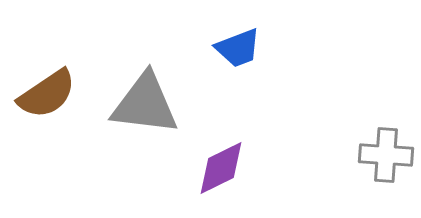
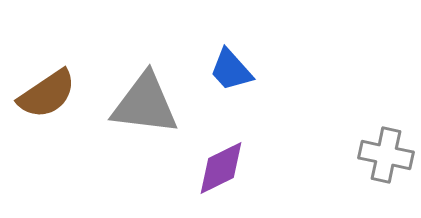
blue trapezoid: moved 7 px left, 22 px down; rotated 69 degrees clockwise
gray cross: rotated 8 degrees clockwise
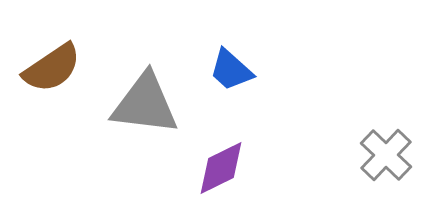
blue trapezoid: rotated 6 degrees counterclockwise
brown semicircle: moved 5 px right, 26 px up
gray cross: rotated 32 degrees clockwise
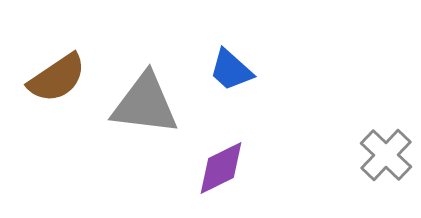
brown semicircle: moved 5 px right, 10 px down
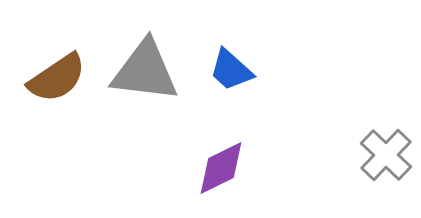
gray triangle: moved 33 px up
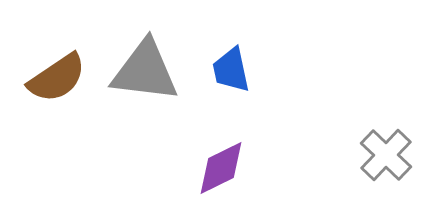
blue trapezoid: rotated 36 degrees clockwise
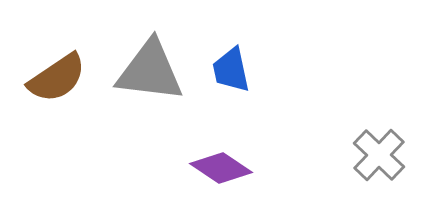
gray triangle: moved 5 px right
gray cross: moved 7 px left
purple diamond: rotated 60 degrees clockwise
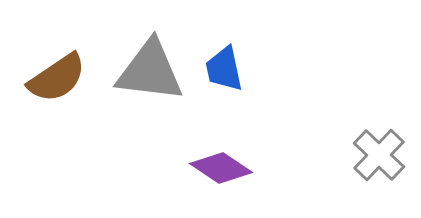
blue trapezoid: moved 7 px left, 1 px up
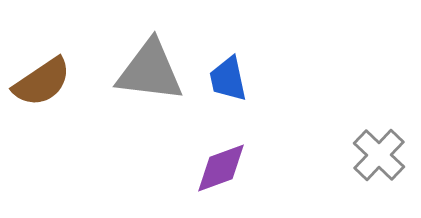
blue trapezoid: moved 4 px right, 10 px down
brown semicircle: moved 15 px left, 4 px down
purple diamond: rotated 54 degrees counterclockwise
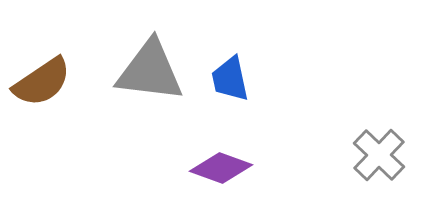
blue trapezoid: moved 2 px right
purple diamond: rotated 40 degrees clockwise
